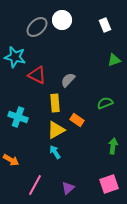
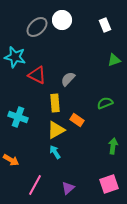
gray semicircle: moved 1 px up
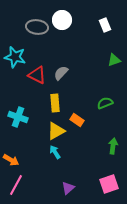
gray ellipse: rotated 50 degrees clockwise
gray semicircle: moved 7 px left, 6 px up
yellow triangle: moved 1 px down
pink line: moved 19 px left
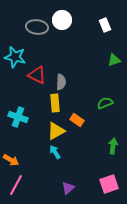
gray semicircle: moved 9 px down; rotated 140 degrees clockwise
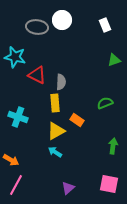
cyan arrow: rotated 24 degrees counterclockwise
pink square: rotated 30 degrees clockwise
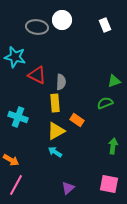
green triangle: moved 21 px down
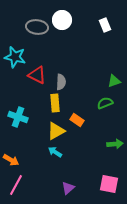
green arrow: moved 2 px right, 2 px up; rotated 77 degrees clockwise
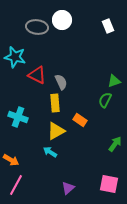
white rectangle: moved 3 px right, 1 px down
gray semicircle: rotated 28 degrees counterclockwise
green semicircle: moved 3 px up; rotated 42 degrees counterclockwise
orange rectangle: moved 3 px right
green arrow: rotated 49 degrees counterclockwise
cyan arrow: moved 5 px left
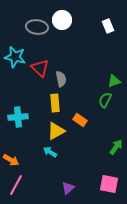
red triangle: moved 3 px right, 7 px up; rotated 18 degrees clockwise
gray semicircle: moved 3 px up; rotated 14 degrees clockwise
cyan cross: rotated 24 degrees counterclockwise
green arrow: moved 1 px right, 3 px down
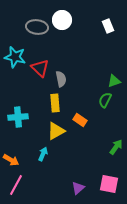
cyan arrow: moved 7 px left, 2 px down; rotated 80 degrees clockwise
purple triangle: moved 10 px right
